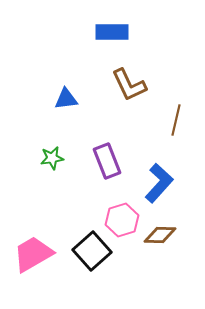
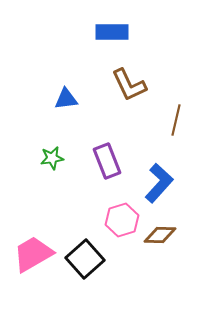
black square: moved 7 px left, 8 px down
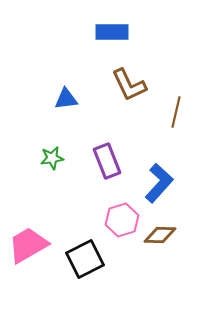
brown line: moved 8 px up
pink trapezoid: moved 5 px left, 9 px up
black square: rotated 15 degrees clockwise
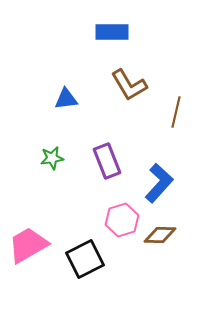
brown L-shape: rotated 6 degrees counterclockwise
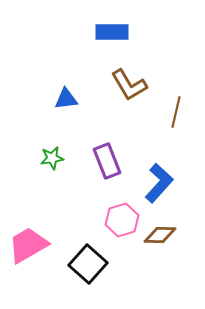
black square: moved 3 px right, 5 px down; rotated 21 degrees counterclockwise
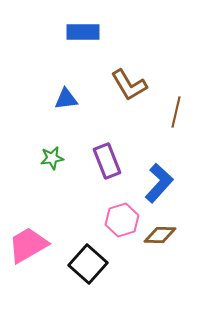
blue rectangle: moved 29 px left
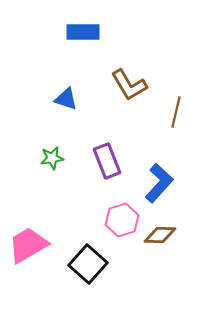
blue triangle: rotated 25 degrees clockwise
